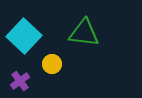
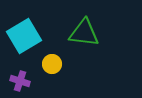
cyan square: rotated 16 degrees clockwise
purple cross: rotated 36 degrees counterclockwise
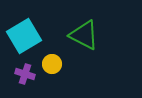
green triangle: moved 2 px down; rotated 20 degrees clockwise
purple cross: moved 5 px right, 7 px up
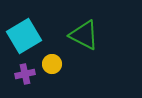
purple cross: rotated 30 degrees counterclockwise
